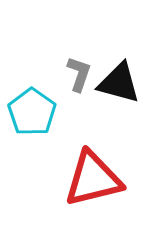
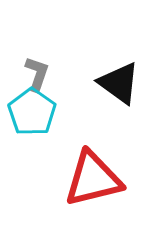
gray L-shape: moved 42 px left
black triangle: rotated 21 degrees clockwise
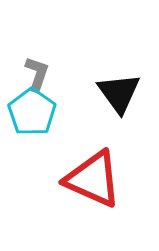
black triangle: moved 10 px down; rotated 18 degrees clockwise
red triangle: rotated 38 degrees clockwise
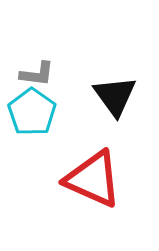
gray L-shape: rotated 78 degrees clockwise
black triangle: moved 4 px left, 3 px down
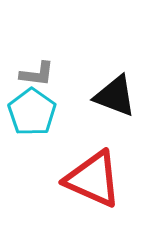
black triangle: rotated 33 degrees counterclockwise
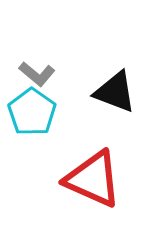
gray L-shape: rotated 33 degrees clockwise
black triangle: moved 4 px up
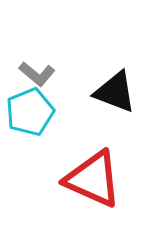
cyan pentagon: moved 2 px left; rotated 15 degrees clockwise
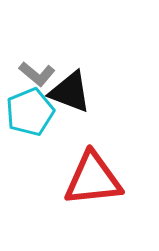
black triangle: moved 45 px left
red triangle: rotated 30 degrees counterclockwise
